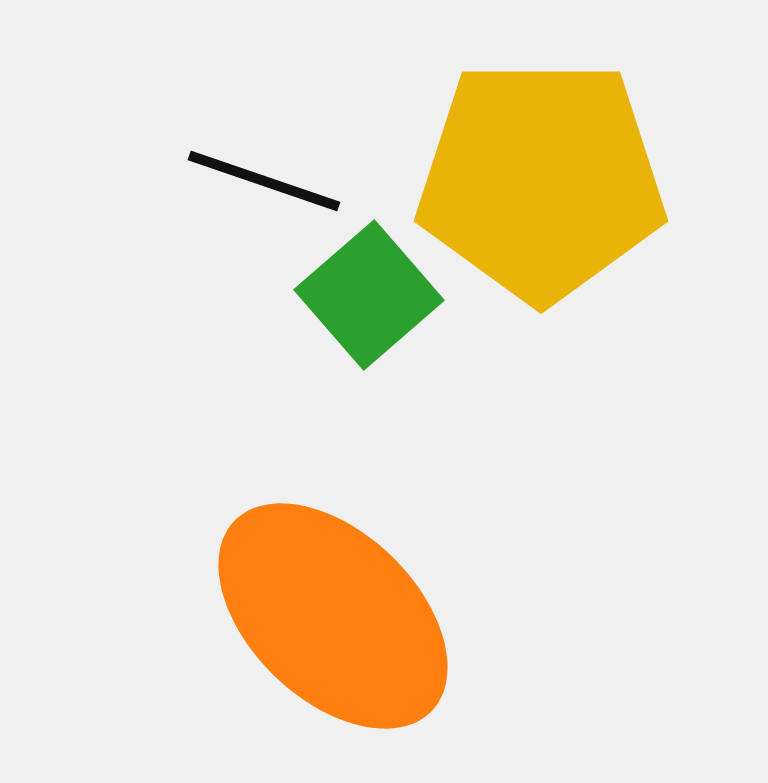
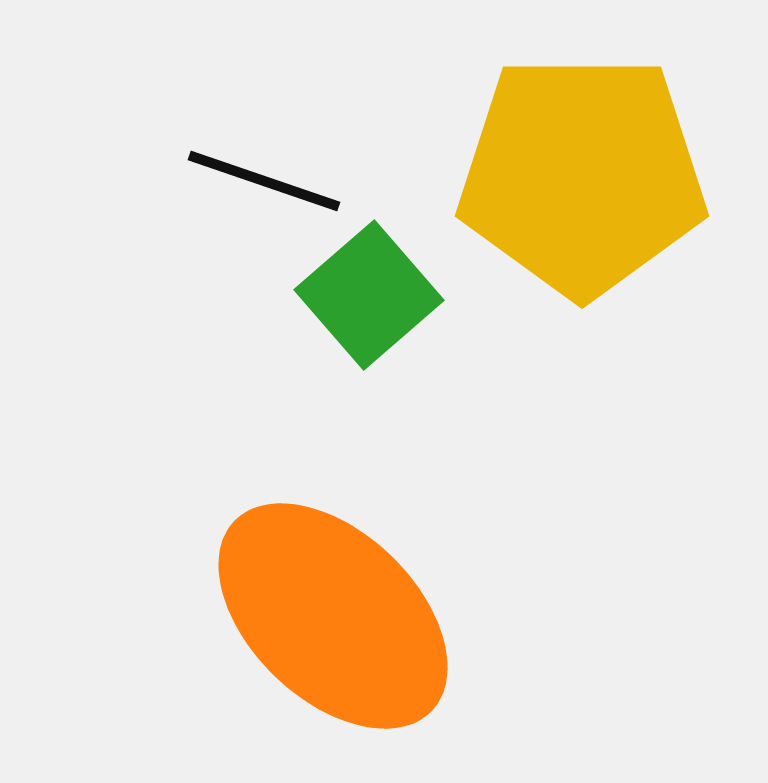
yellow pentagon: moved 41 px right, 5 px up
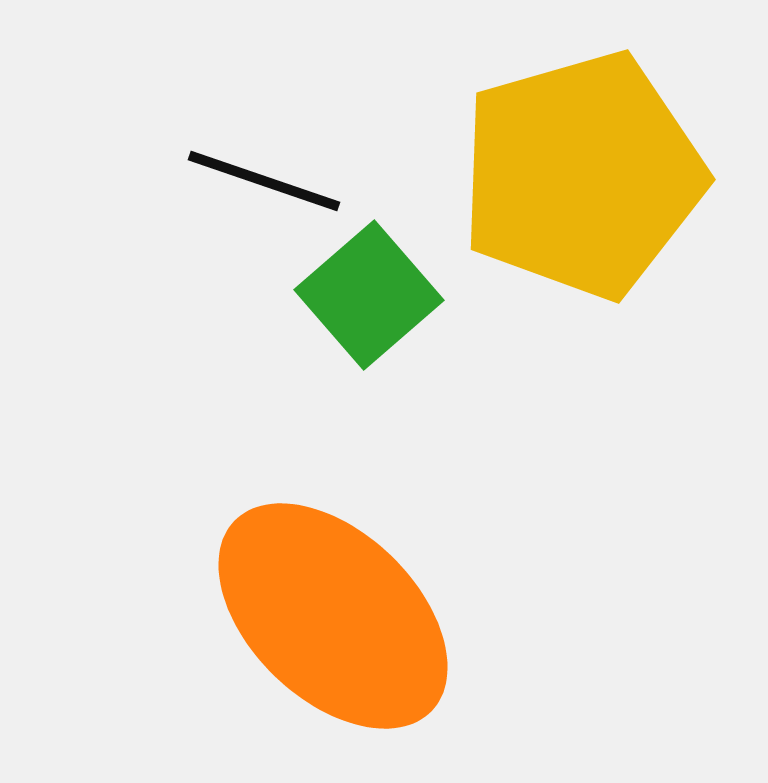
yellow pentagon: rotated 16 degrees counterclockwise
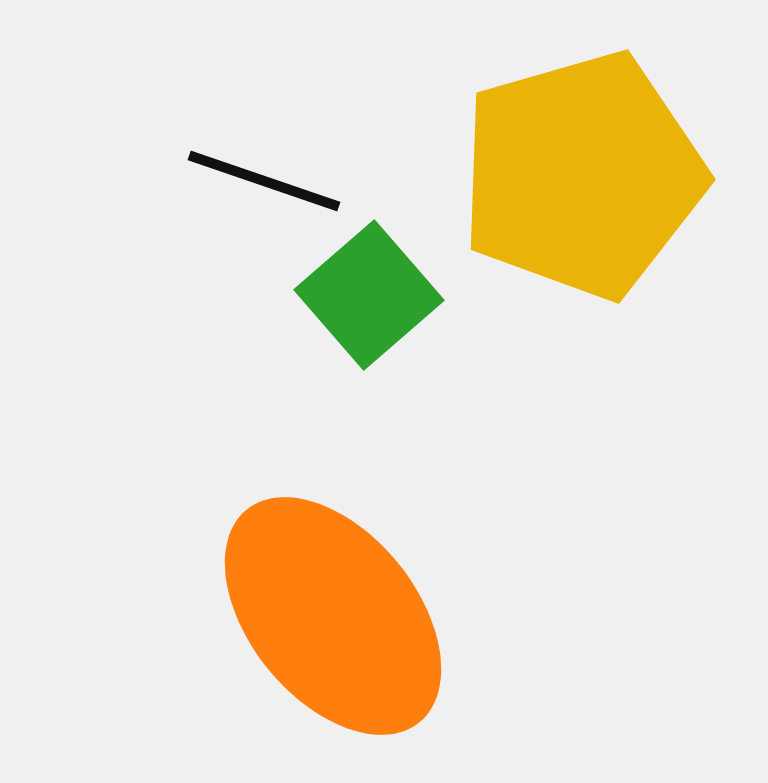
orange ellipse: rotated 7 degrees clockwise
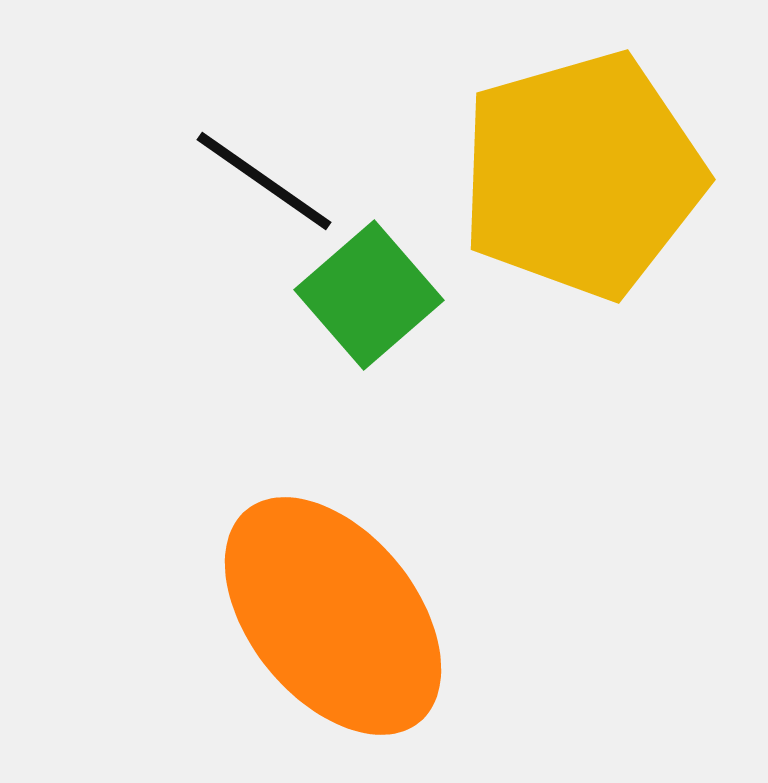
black line: rotated 16 degrees clockwise
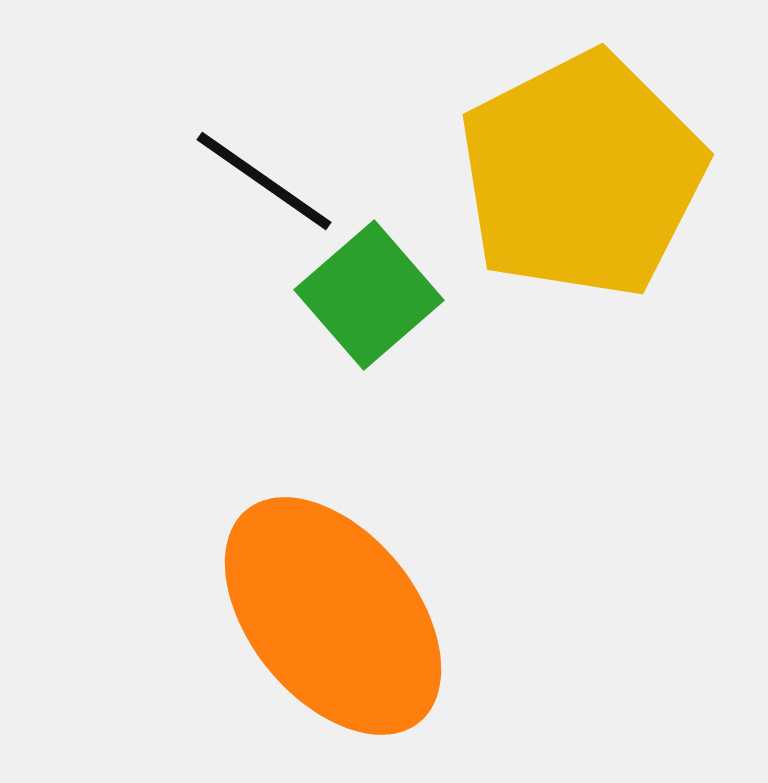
yellow pentagon: rotated 11 degrees counterclockwise
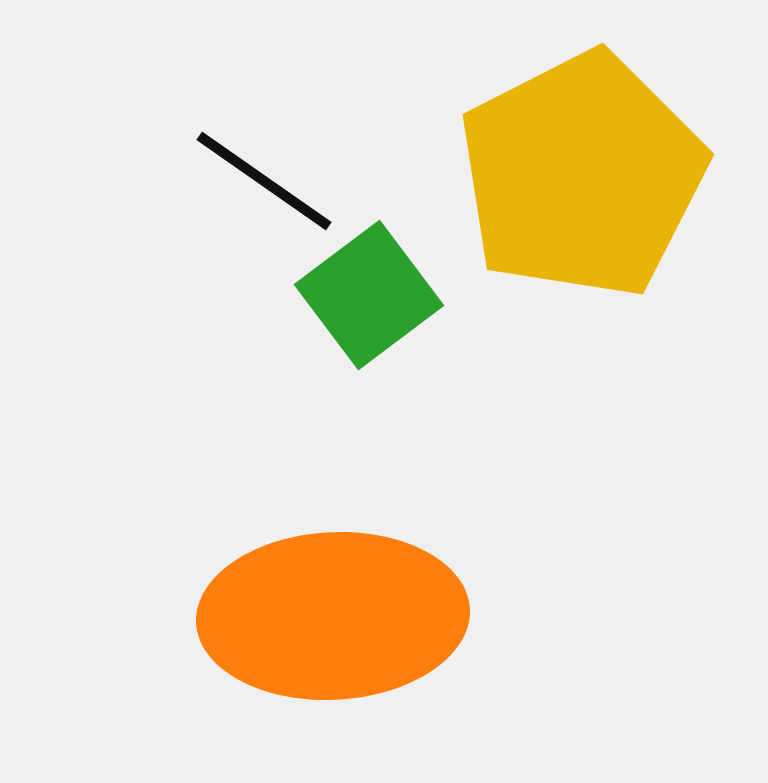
green square: rotated 4 degrees clockwise
orange ellipse: rotated 54 degrees counterclockwise
